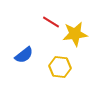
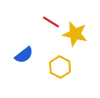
yellow star: rotated 20 degrees clockwise
yellow hexagon: rotated 20 degrees clockwise
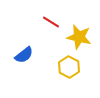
yellow star: moved 4 px right, 3 px down
yellow hexagon: moved 9 px right
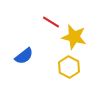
yellow star: moved 5 px left
blue semicircle: moved 1 px down
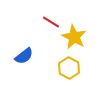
yellow star: rotated 15 degrees clockwise
yellow hexagon: moved 1 px down
